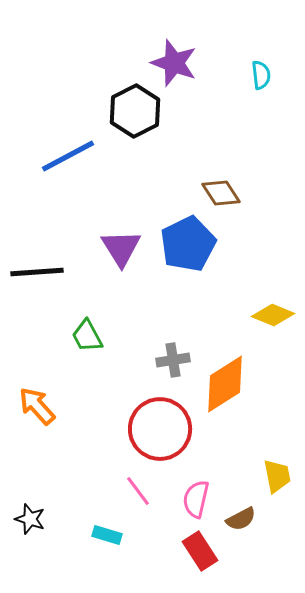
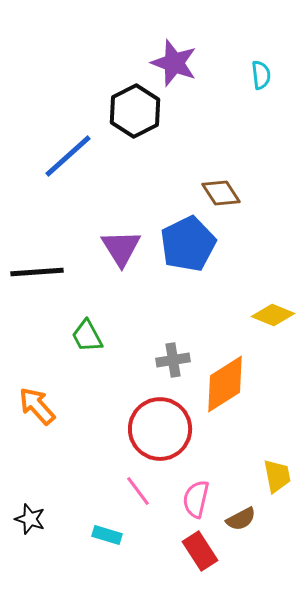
blue line: rotated 14 degrees counterclockwise
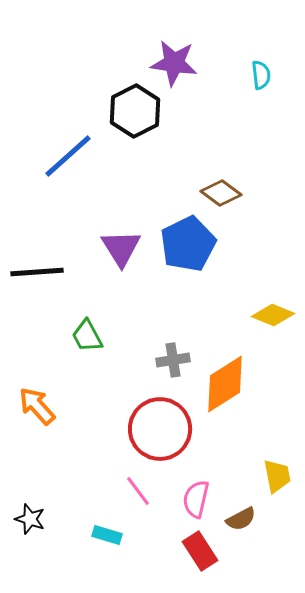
purple star: rotated 12 degrees counterclockwise
brown diamond: rotated 21 degrees counterclockwise
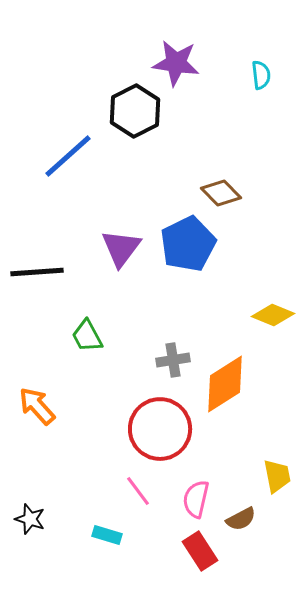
purple star: moved 2 px right
brown diamond: rotated 9 degrees clockwise
purple triangle: rotated 9 degrees clockwise
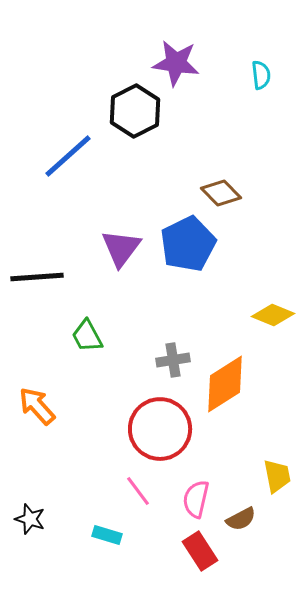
black line: moved 5 px down
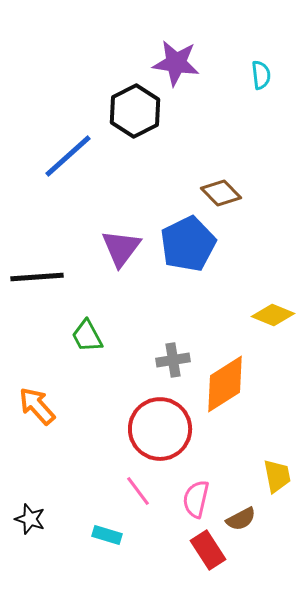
red rectangle: moved 8 px right, 1 px up
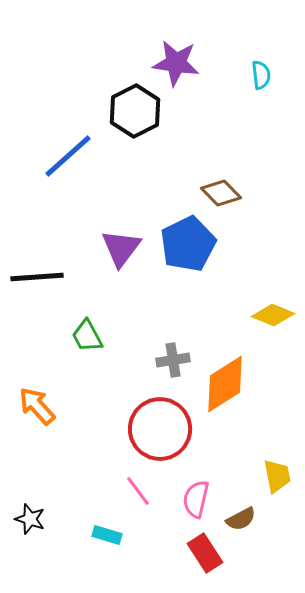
red rectangle: moved 3 px left, 3 px down
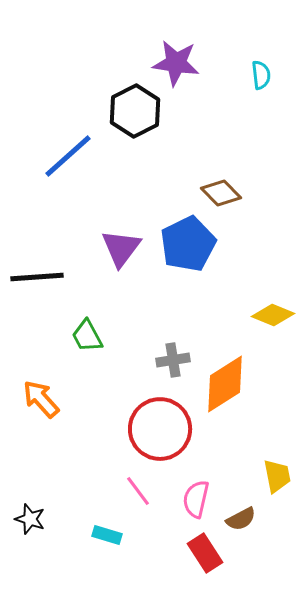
orange arrow: moved 4 px right, 7 px up
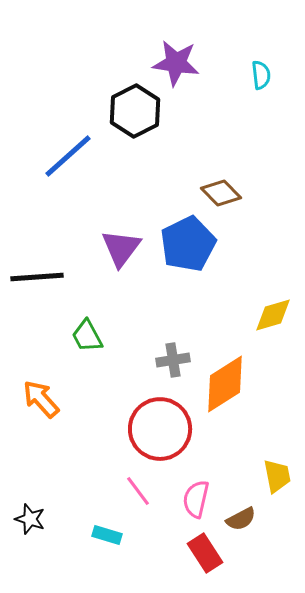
yellow diamond: rotated 39 degrees counterclockwise
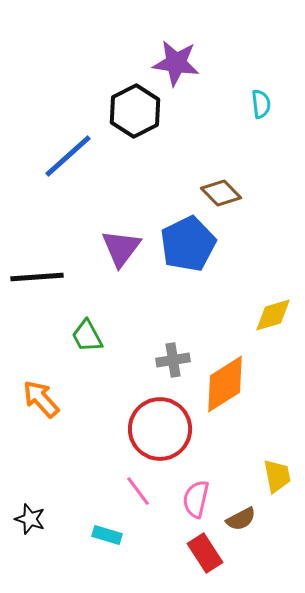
cyan semicircle: moved 29 px down
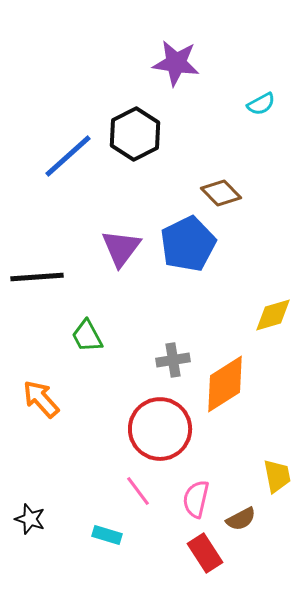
cyan semicircle: rotated 68 degrees clockwise
black hexagon: moved 23 px down
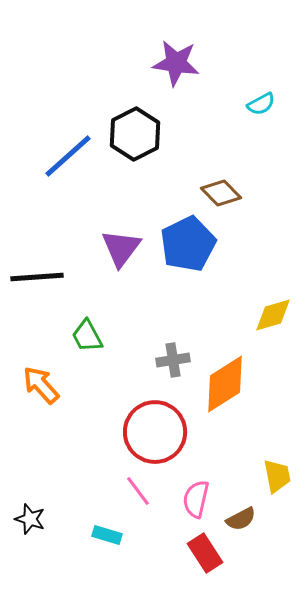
orange arrow: moved 14 px up
red circle: moved 5 px left, 3 px down
